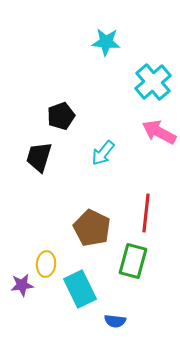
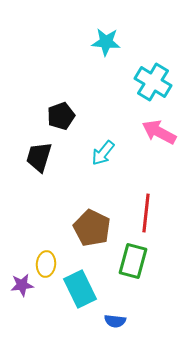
cyan cross: rotated 18 degrees counterclockwise
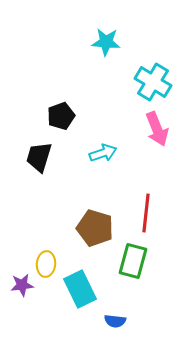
pink arrow: moved 2 px left, 3 px up; rotated 140 degrees counterclockwise
cyan arrow: rotated 148 degrees counterclockwise
brown pentagon: moved 3 px right; rotated 9 degrees counterclockwise
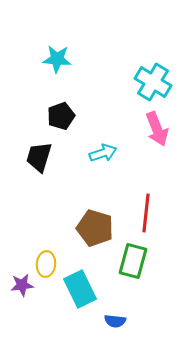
cyan star: moved 49 px left, 17 px down
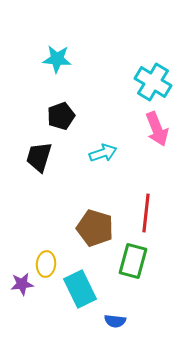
purple star: moved 1 px up
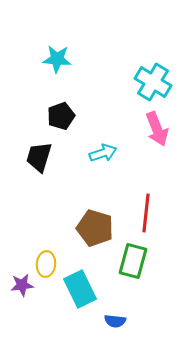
purple star: moved 1 px down
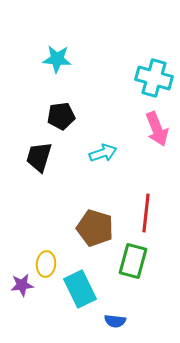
cyan cross: moved 1 px right, 4 px up; rotated 15 degrees counterclockwise
black pentagon: rotated 12 degrees clockwise
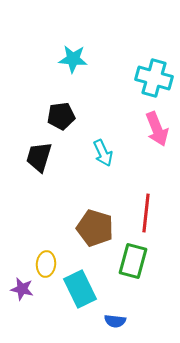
cyan star: moved 16 px right
cyan arrow: rotated 84 degrees clockwise
purple star: moved 4 px down; rotated 20 degrees clockwise
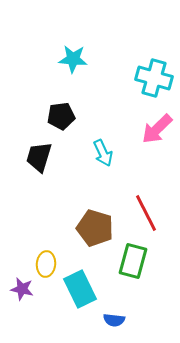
pink arrow: rotated 68 degrees clockwise
red line: rotated 33 degrees counterclockwise
blue semicircle: moved 1 px left, 1 px up
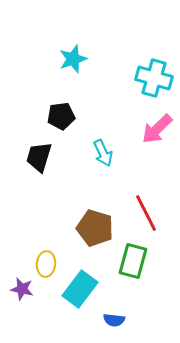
cyan star: rotated 24 degrees counterclockwise
cyan rectangle: rotated 63 degrees clockwise
